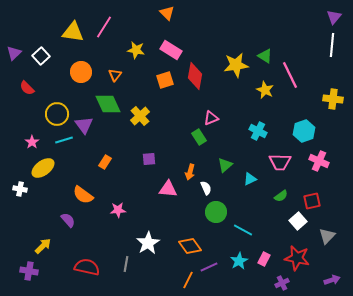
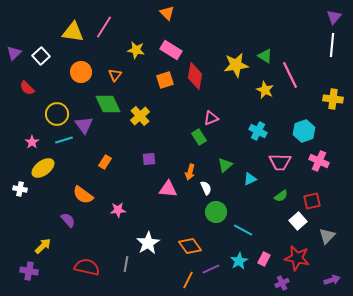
purple line at (209, 267): moved 2 px right, 2 px down
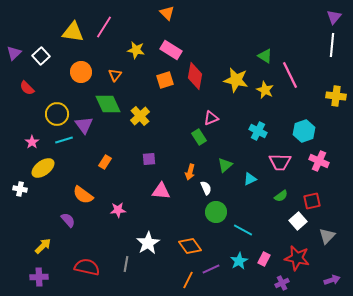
yellow star at (236, 65): moved 15 px down; rotated 20 degrees clockwise
yellow cross at (333, 99): moved 3 px right, 3 px up
pink triangle at (168, 189): moved 7 px left, 2 px down
purple cross at (29, 271): moved 10 px right, 6 px down; rotated 12 degrees counterclockwise
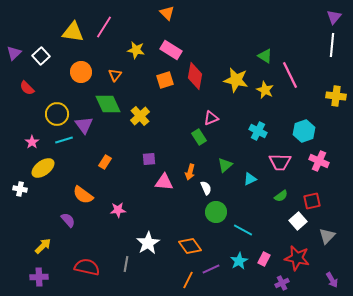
pink triangle at (161, 191): moved 3 px right, 9 px up
purple arrow at (332, 280): rotated 77 degrees clockwise
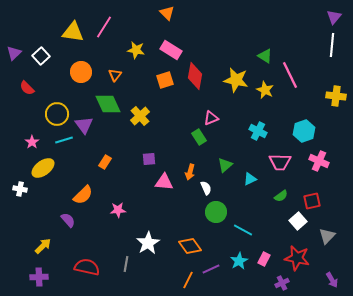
orange semicircle at (83, 195): rotated 80 degrees counterclockwise
